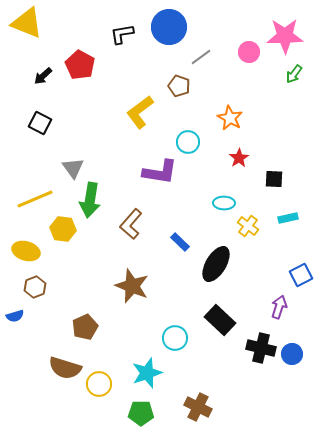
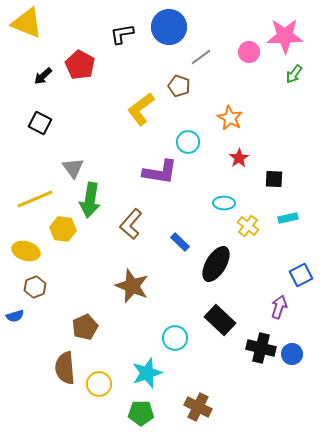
yellow L-shape at (140, 112): moved 1 px right, 3 px up
brown semicircle at (65, 368): rotated 68 degrees clockwise
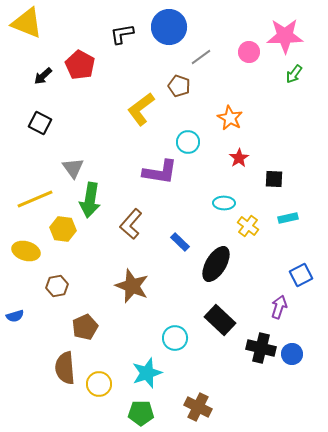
brown hexagon at (35, 287): moved 22 px right, 1 px up; rotated 10 degrees clockwise
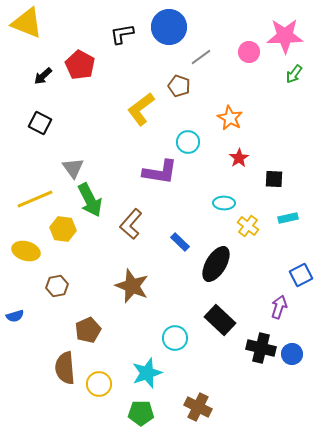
green arrow at (90, 200): rotated 36 degrees counterclockwise
brown pentagon at (85, 327): moved 3 px right, 3 px down
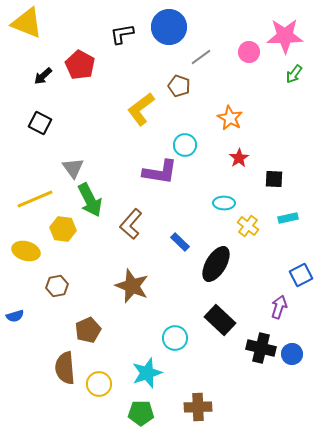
cyan circle at (188, 142): moved 3 px left, 3 px down
brown cross at (198, 407): rotated 28 degrees counterclockwise
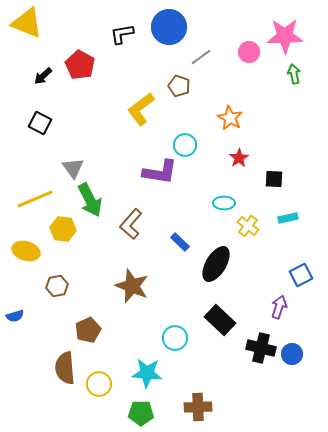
green arrow at (294, 74): rotated 132 degrees clockwise
cyan star at (147, 373): rotated 24 degrees clockwise
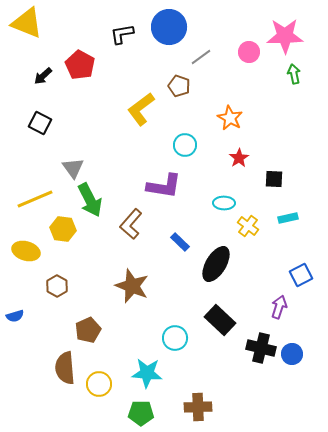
purple L-shape at (160, 172): moved 4 px right, 14 px down
brown hexagon at (57, 286): rotated 20 degrees counterclockwise
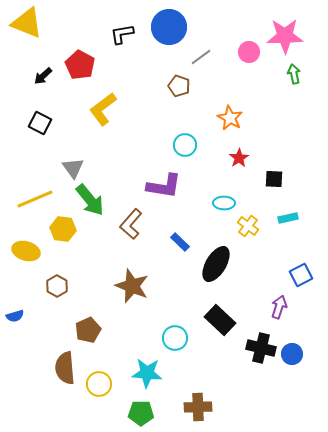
yellow L-shape at (141, 109): moved 38 px left
green arrow at (90, 200): rotated 12 degrees counterclockwise
